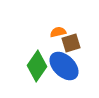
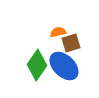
green diamond: moved 1 px up
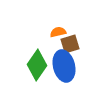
brown square: moved 1 px left, 1 px down
blue ellipse: rotated 32 degrees clockwise
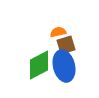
brown square: moved 4 px left, 1 px down
green diamond: moved 2 px right; rotated 28 degrees clockwise
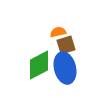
blue ellipse: moved 1 px right, 2 px down
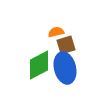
orange semicircle: moved 2 px left
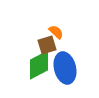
orange semicircle: rotated 56 degrees clockwise
brown square: moved 19 px left
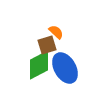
blue ellipse: rotated 16 degrees counterclockwise
